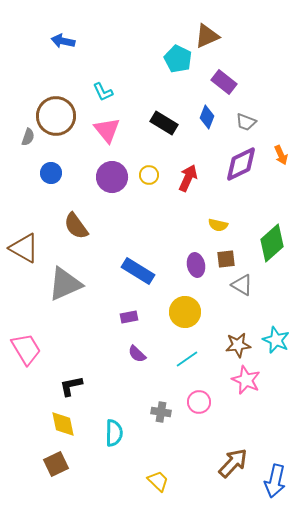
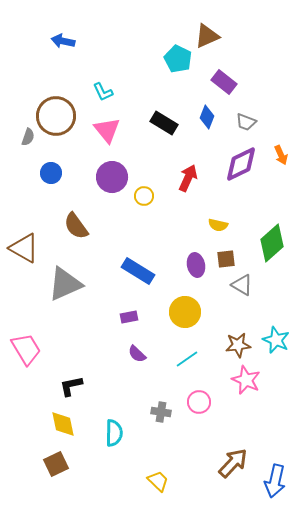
yellow circle at (149, 175): moved 5 px left, 21 px down
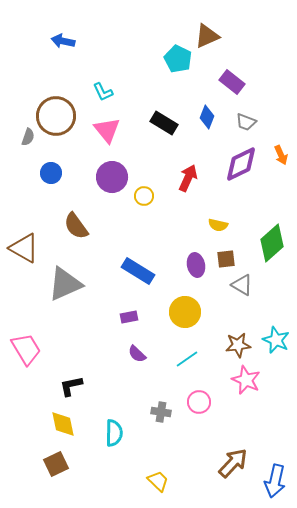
purple rectangle at (224, 82): moved 8 px right
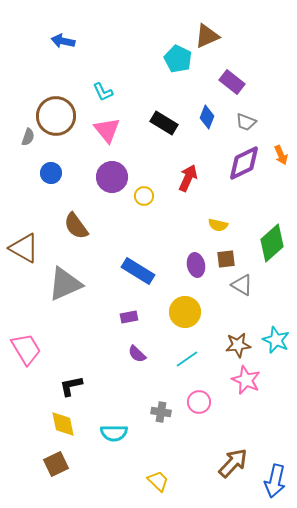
purple diamond at (241, 164): moved 3 px right, 1 px up
cyan semicircle at (114, 433): rotated 88 degrees clockwise
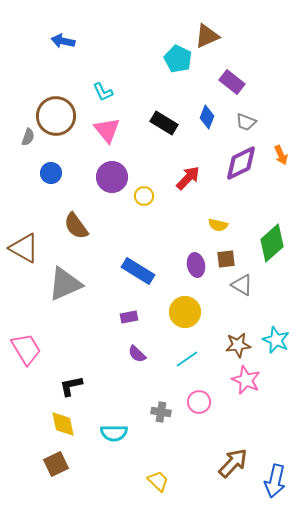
purple diamond at (244, 163): moved 3 px left
red arrow at (188, 178): rotated 20 degrees clockwise
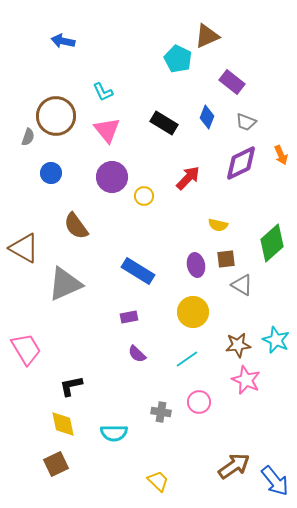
yellow circle at (185, 312): moved 8 px right
brown arrow at (233, 463): moved 1 px right, 3 px down; rotated 12 degrees clockwise
blue arrow at (275, 481): rotated 52 degrees counterclockwise
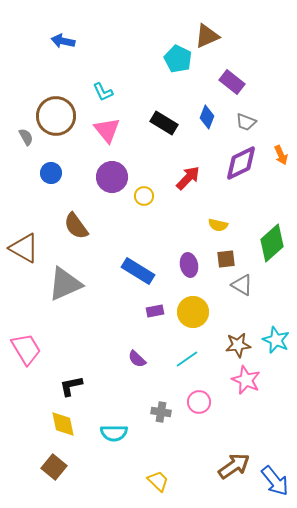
gray semicircle at (28, 137): moved 2 px left; rotated 48 degrees counterclockwise
purple ellipse at (196, 265): moved 7 px left
purple rectangle at (129, 317): moved 26 px right, 6 px up
purple semicircle at (137, 354): moved 5 px down
brown square at (56, 464): moved 2 px left, 3 px down; rotated 25 degrees counterclockwise
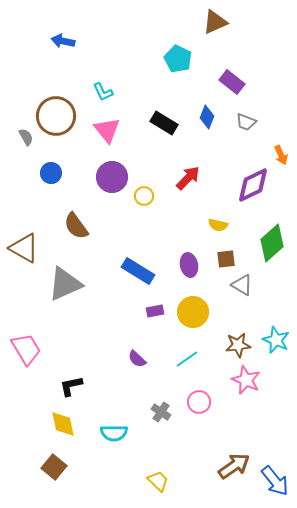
brown triangle at (207, 36): moved 8 px right, 14 px up
purple diamond at (241, 163): moved 12 px right, 22 px down
gray cross at (161, 412): rotated 24 degrees clockwise
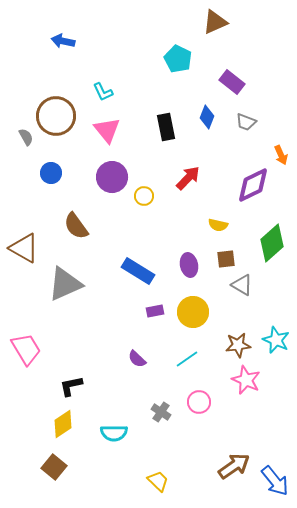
black rectangle at (164, 123): moved 2 px right, 4 px down; rotated 48 degrees clockwise
yellow diamond at (63, 424): rotated 68 degrees clockwise
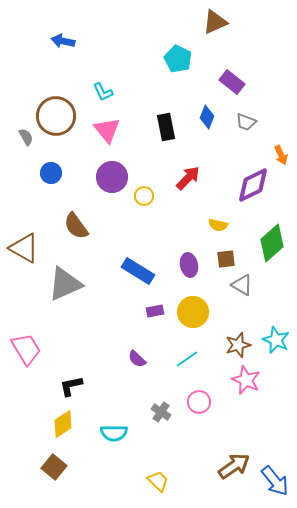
brown star at (238, 345): rotated 10 degrees counterclockwise
